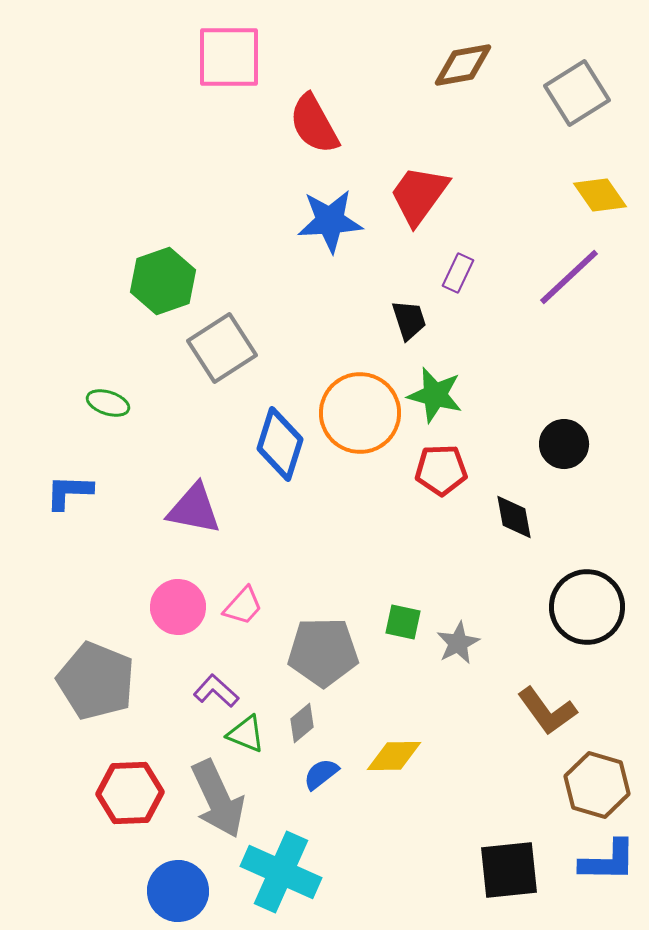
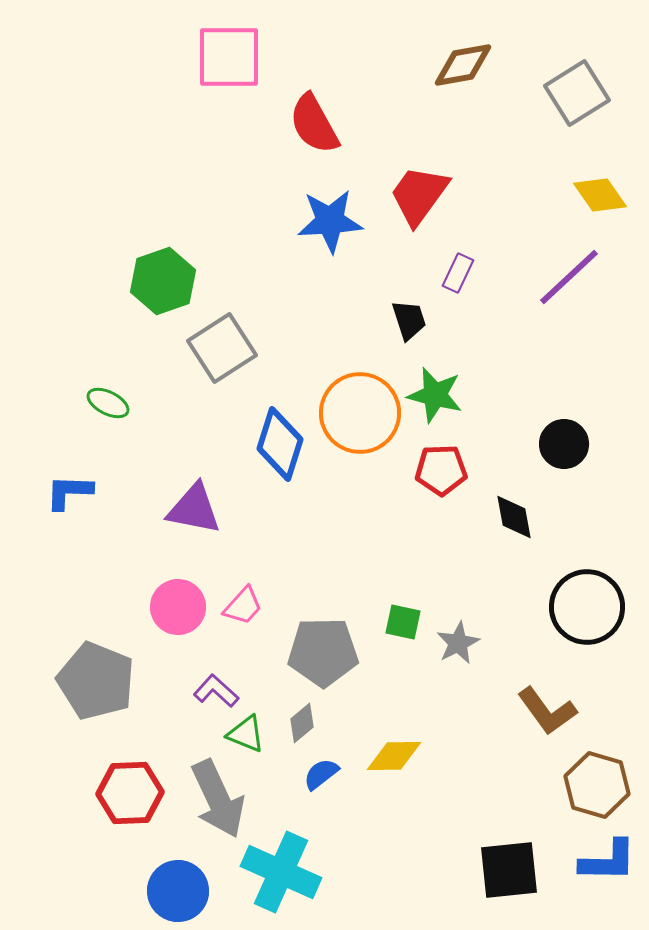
green ellipse at (108, 403): rotated 9 degrees clockwise
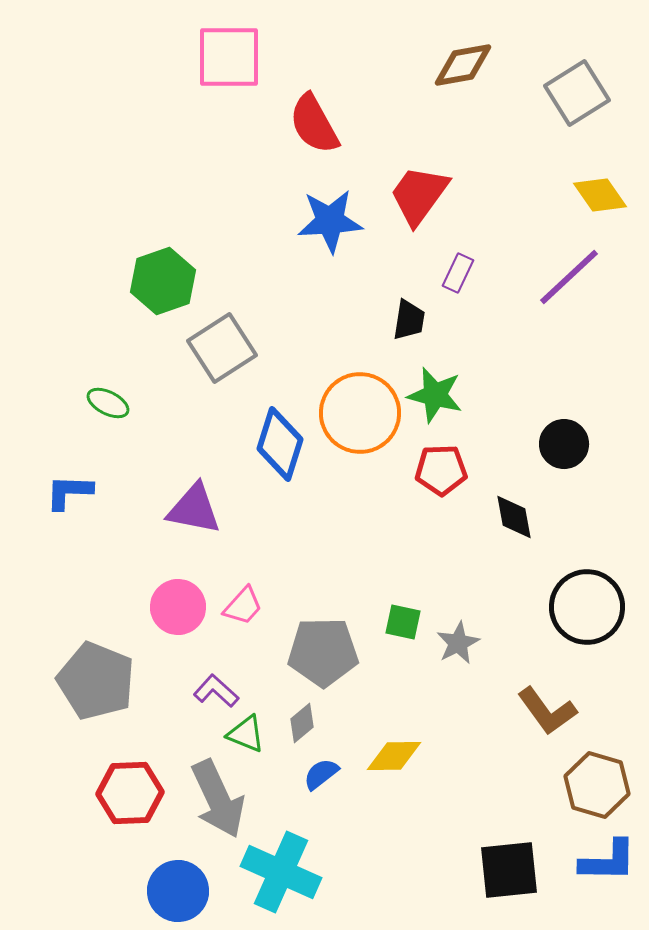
black trapezoid at (409, 320): rotated 27 degrees clockwise
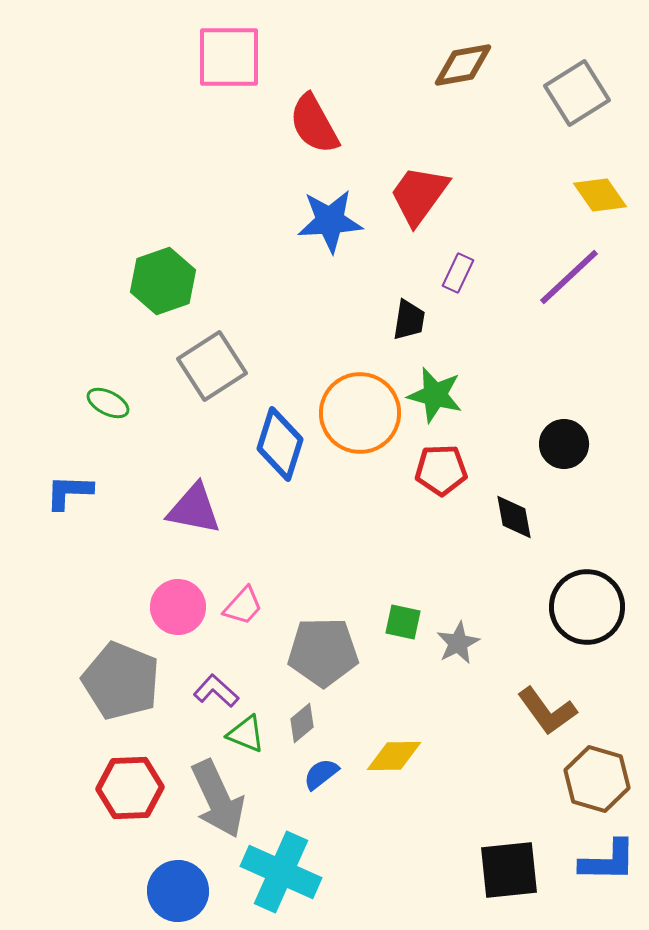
gray square at (222, 348): moved 10 px left, 18 px down
gray pentagon at (96, 681): moved 25 px right
brown hexagon at (597, 785): moved 6 px up
red hexagon at (130, 793): moved 5 px up
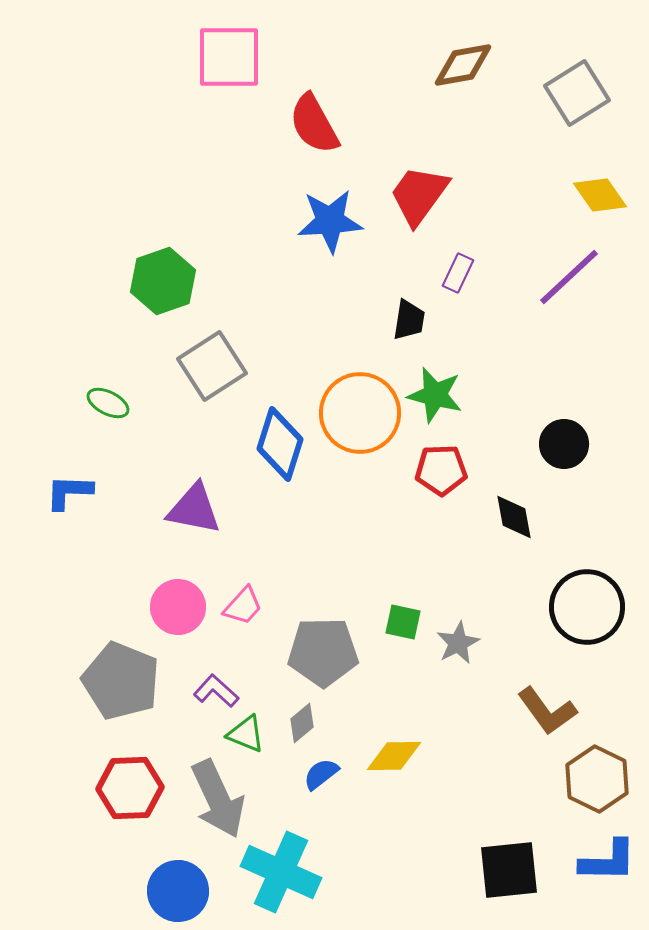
brown hexagon at (597, 779): rotated 10 degrees clockwise
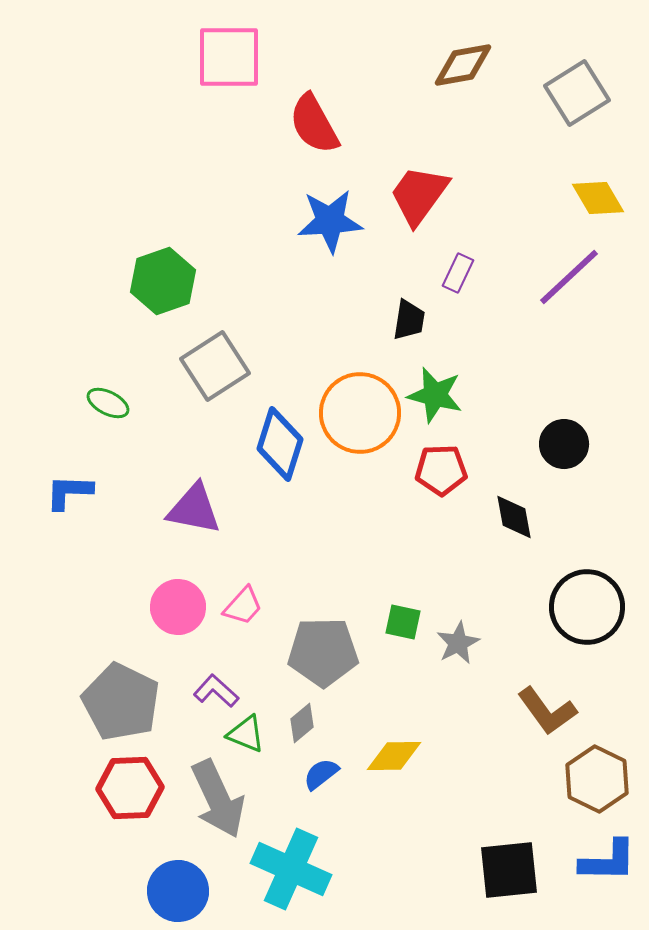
yellow diamond at (600, 195): moved 2 px left, 3 px down; rotated 4 degrees clockwise
gray square at (212, 366): moved 3 px right
gray pentagon at (121, 681): moved 21 px down; rotated 4 degrees clockwise
cyan cross at (281, 872): moved 10 px right, 3 px up
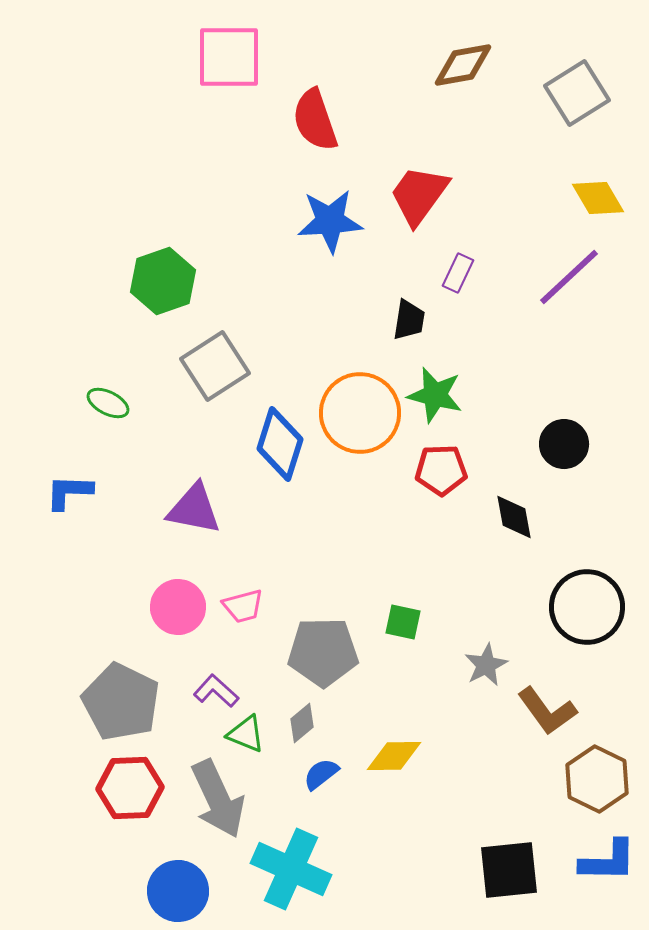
red semicircle at (314, 124): moved 1 px right, 4 px up; rotated 10 degrees clockwise
pink trapezoid at (243, 606): rotated 33 degrees clockwise
gray star at (458, 643): moved 28 px right, 22 px down
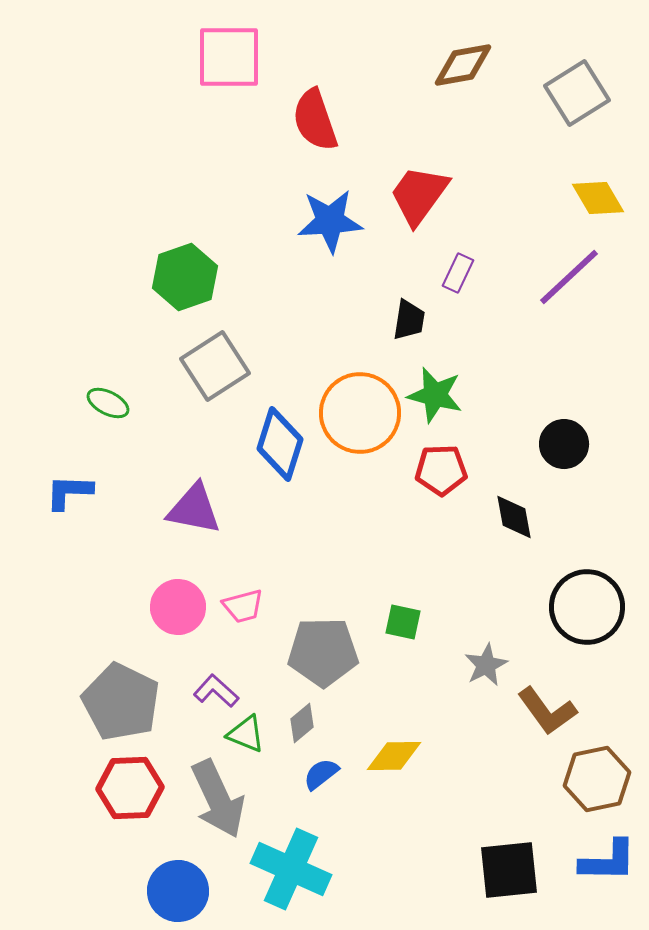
green hexagon at (163, 281): moved 22 px right, 4 px up
brown hexagon at (597, 779): rotated 22 degrees clockwise
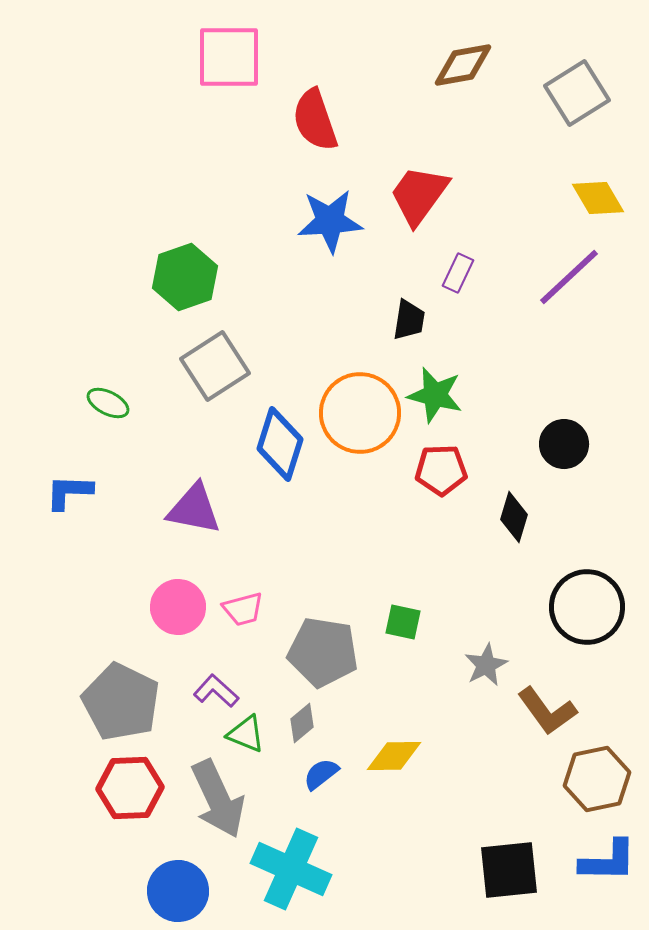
black diamond at (514, 517): rotated 27 degrees clockwise
pink trapezoid at (243, 606): moved 3 px down
gray pentagon at (323, 652): rotated 10 degrees clockwise
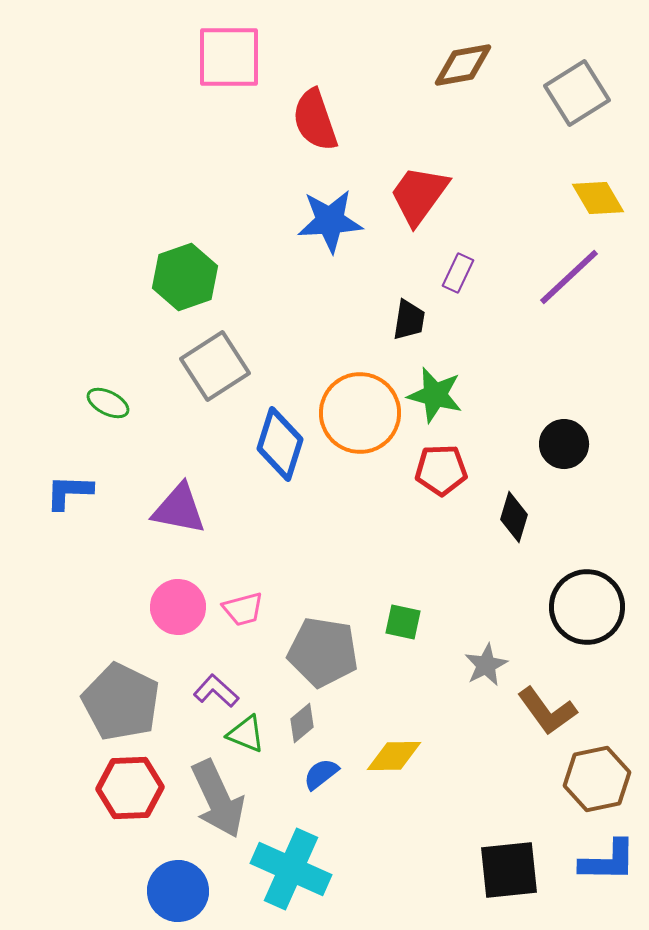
purple triangle at (194, 509): moved 15 px left
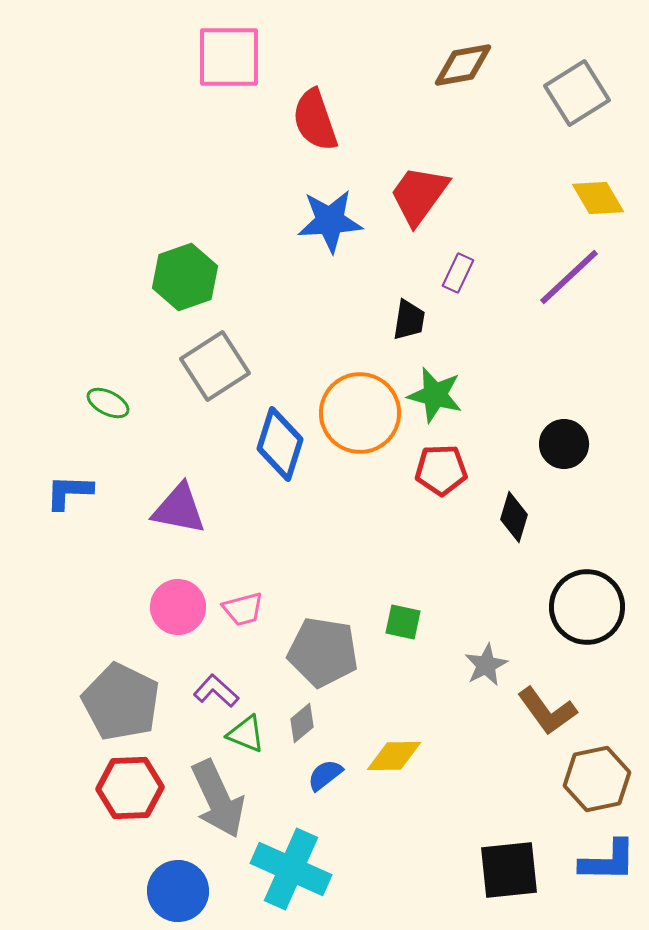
blue semicircle at (321, 774): moved 4 px right, 1 px down
